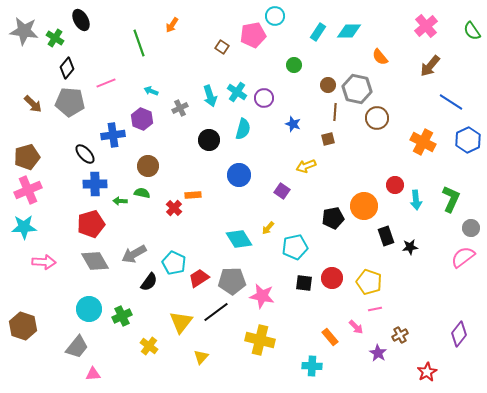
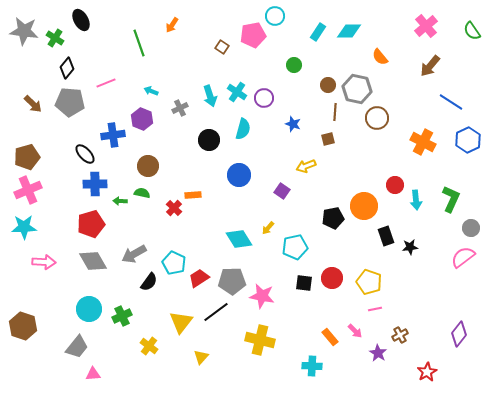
gray diamond at (95, 261): moved 2 px left
pink arrow at (356, 327): moved 1 px left, 4 px down
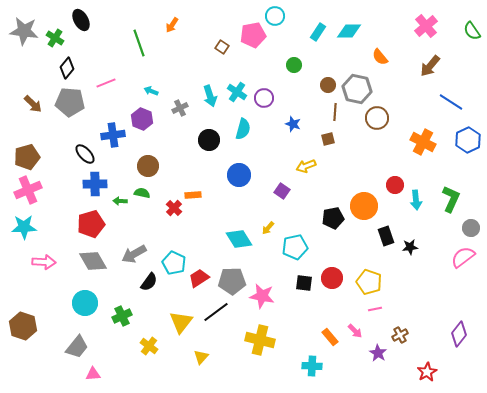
cyan circle at (89, 309): moved 4 px left, 6 px up
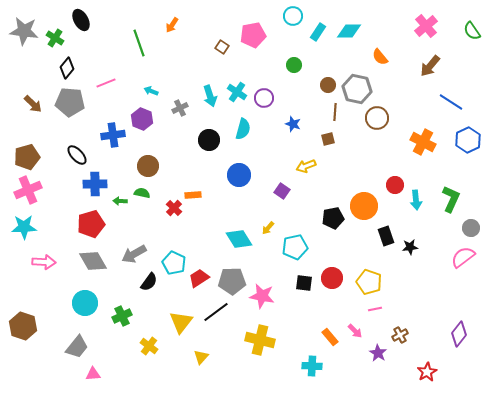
cyan circle at (275, 16): moved 18 px right
black ellipse at (85, 154): moved 8 px left, 1 px down
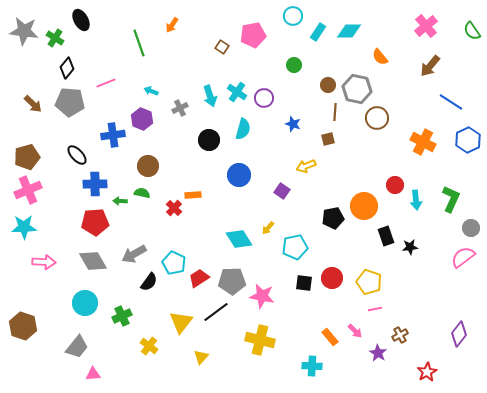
red pentagon at (91, 224): moved 4 px right, 2 px up; rotated 12 degrees clockwise
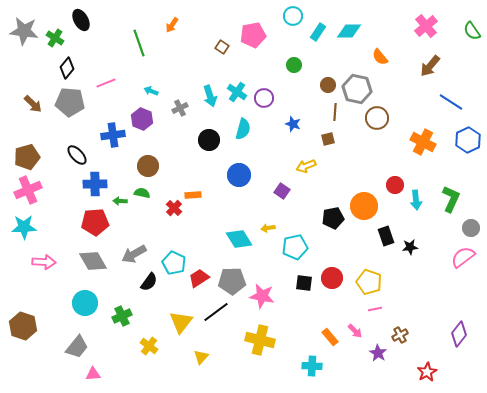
yellow arrow at (268, 228): rotated 40 degrees clockwise
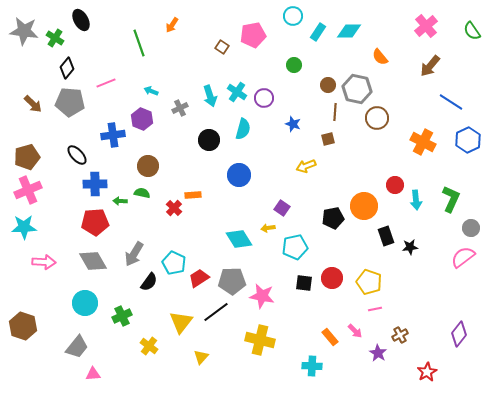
purple square at (282, 191): moved 17 px down
gray arrow at (134, 254): rotated 30 degrees counterclockwise
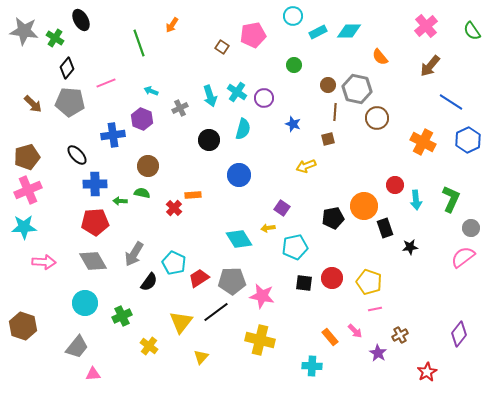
cyan rectangle at (318, 32): rotated 30 degrees clockwise
black rectangle at (386, 236): moved 1 px left, 8 px up
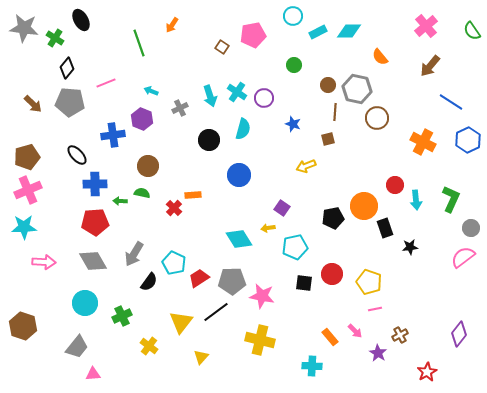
gray star at (24, 31): moved 3 px up
red circle at (332, 278): moved 4 px up
